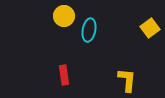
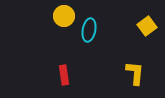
yellow square: moved 3 px left, 2 px up
yellow L-shape: moved 8 px right, 7 px up
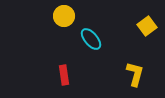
cyan ellipse: moved 2 px right, 9 px down; rotated 50 degrees counterclockwise
yellow L-shape: moved 1 px down; rotated 10 degrees clockwise
